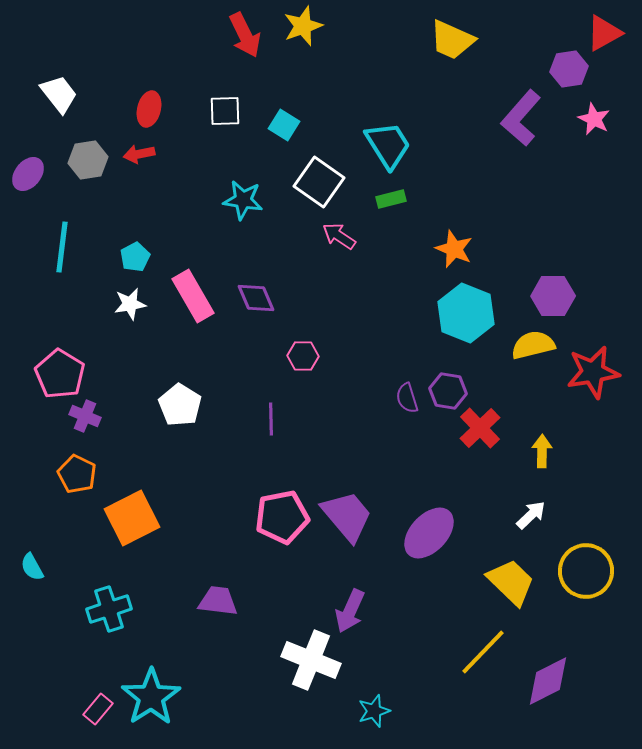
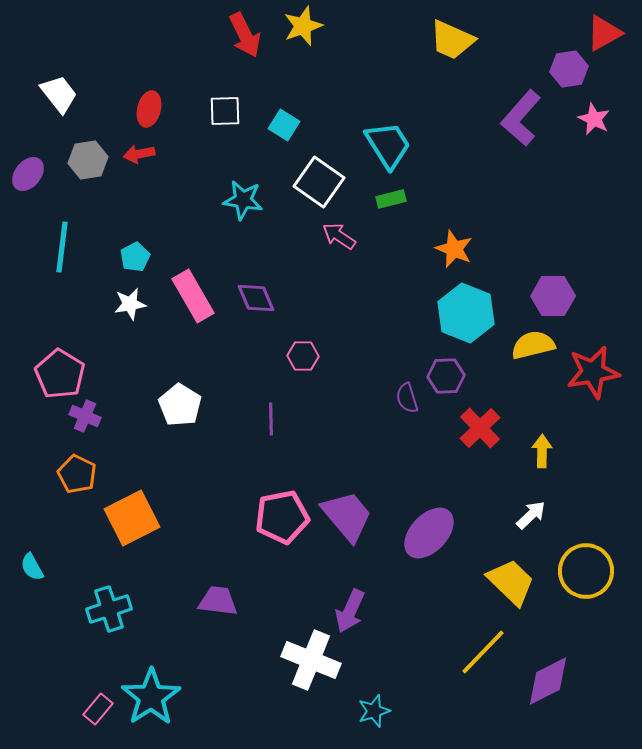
purple hexagon at (448, 391): moved 2 px left, 15 px up; rotated 12 degrees counterclockwise
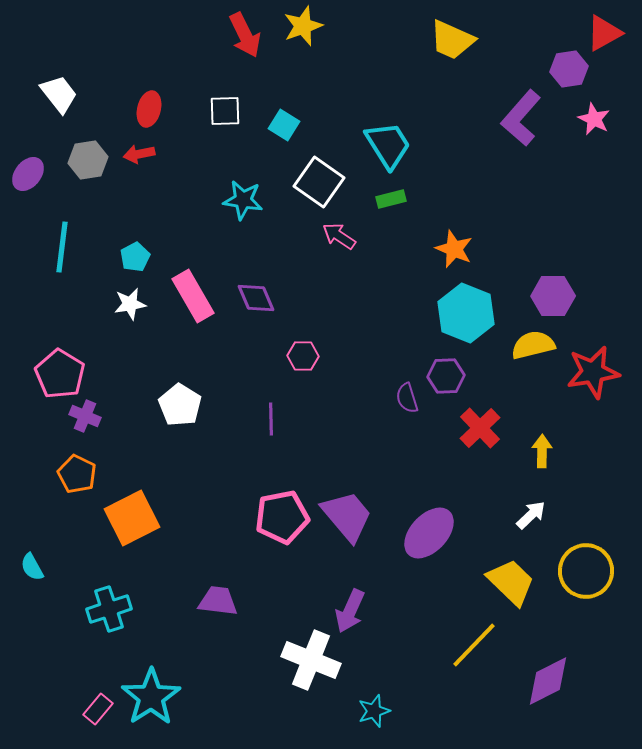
yellow line at (483, 652): moved 9 px left, 7 px up
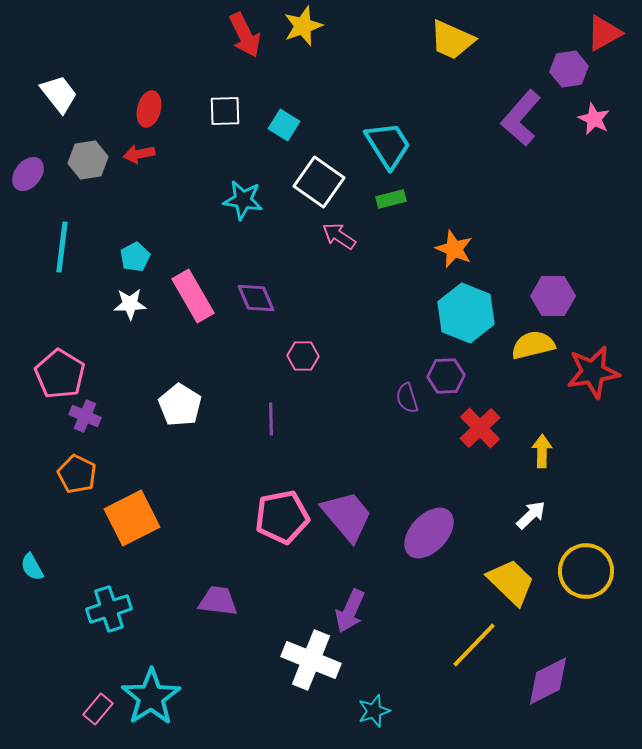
white star at (130, 304): rotated 8 degrees clockwise
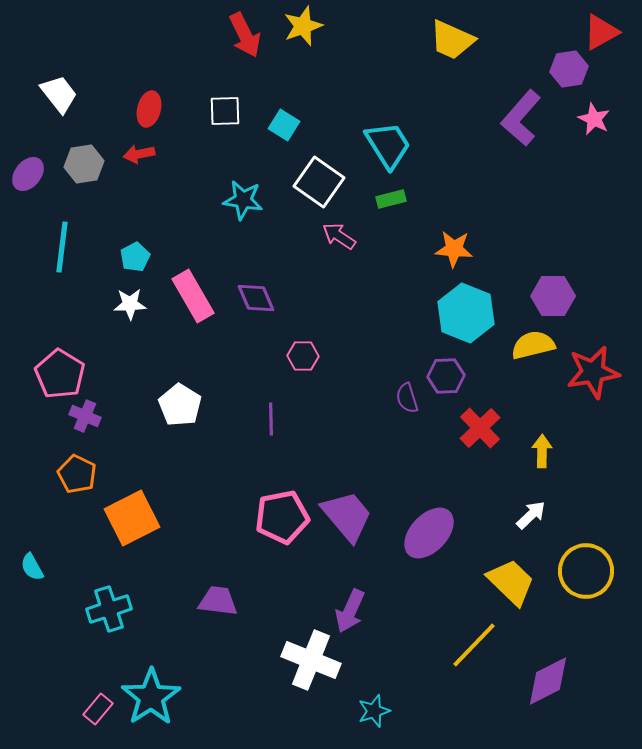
red triangle at (604, 33): moved 3 px left, 1 px up
gray hexagon at (88, 160): moved 4 px left, 4 px down
orange star at (454, 249): rotated 18 degrees counterclockwise
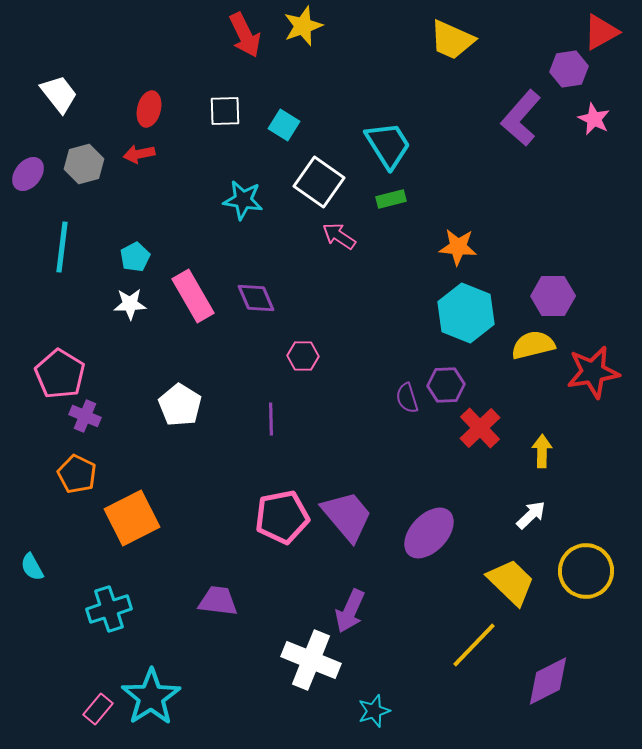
gray hexagon at (84, 164): rotated 6 degrees counterclockwise
orange star at (454, 249): moved 4 px right, 2 px up
purple hexagon at (446, 376): moved 9 px down
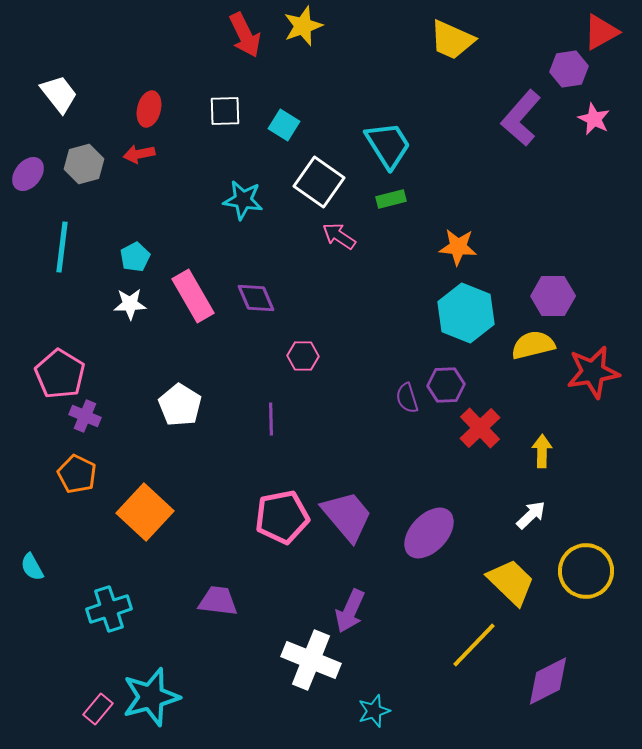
orange square at (132, 518): moved 13 px right, 6 px up; rotated 20 degrees counterclockwise
cyan star at (151, 697): rotated 18 degrees clockwise
